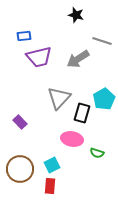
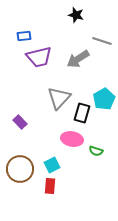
green semicircle: moved 1 px left, 2 px up
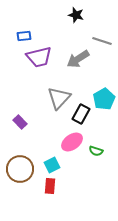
black rectangle: moved 1 px left, 1 px down; rotated 12 degrees clockwise
pink ellipse: moved 3 px down; rotated 45 degrees counterclockwise
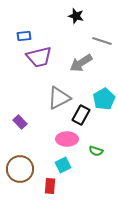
black star: moved 1 px down
gray arrow: moved 3 px right, 4 px down
gray triangle: rotated 20 degrees clockwise
black rectangle: moved 1 px down
pink ellipse: moved 5 px left, 3 px up; rotated 35 degrees clockwise
cyan square: moved 11 px right
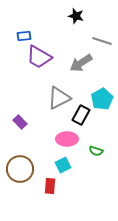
purple trapezoid: rotated 44 degrees clockwise
cyan pentagon: moved 2 px left
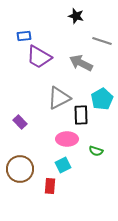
gray arrow: rotated 60 degrees clockwise
black rectangle: rotated 30 degrees counterclockwise
